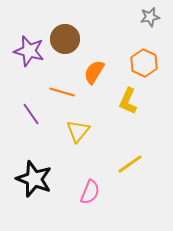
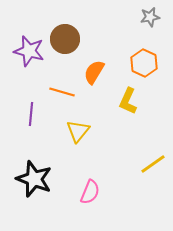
purple line: rotated 40 degrees clockwise
yellow line: moved 23 px right
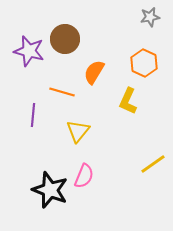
purple line: moved 2 px right, 1 px down
black star: moved 16 px right, 11 px down
pink semicircle: moved 6 px left, 16 px up
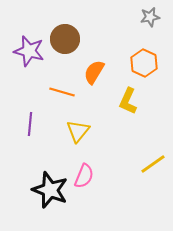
purple line: moved 3 px left, 9 px down
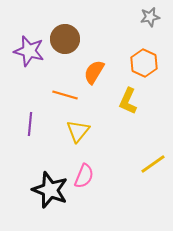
orange line: moved 3 px right, 3 px down
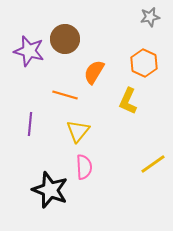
pink semicircle: moved 9 px up; rotated 25 degrees counterclockwise
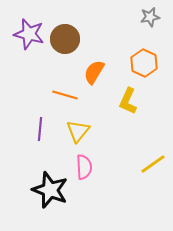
purple star: moved 17 px up
purple line: moved 10 px right, 5 px down
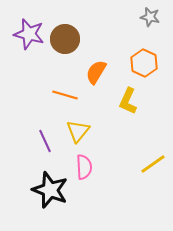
gray star: rotated 24 degrees clockwise
orange semicircle: moved 2 px right
purple line: moved 5 px right, 12 px down; rotated 30 degrees counterclockwise
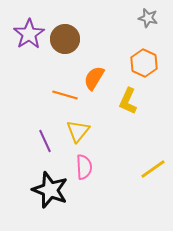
gray star: moved 2 px left, 1 px down
purple star: rotated 24 degrees clockwise
orange semicircle: moved 2 px left, 6 px down
yellow line: moved 5 px down
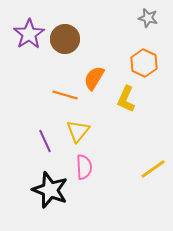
yellow L-shape: moved 2 px left, 2 px up
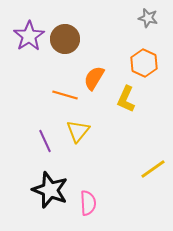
purple star: moved 2 px down
pink semicircle: moved 4 px right, 36 px down
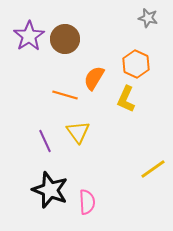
orange hexagon: moved 8 px left, 1 px down
yellow triangle: moved 1 px down; rotated 15 degrees counterclockwise
pink semicircle: moved 1 px left, 1 px up
